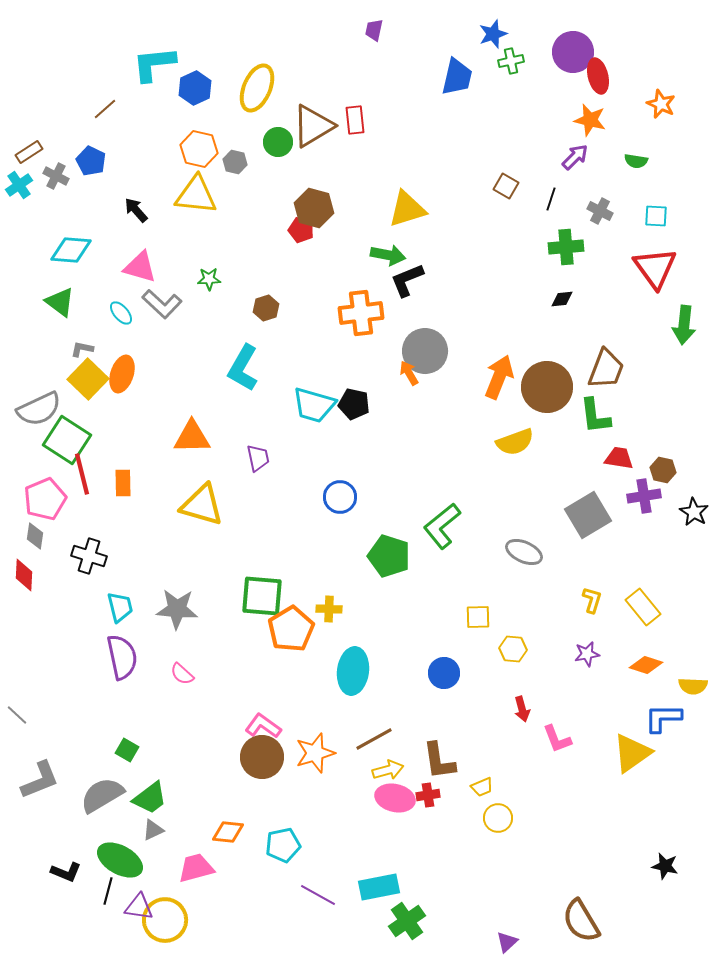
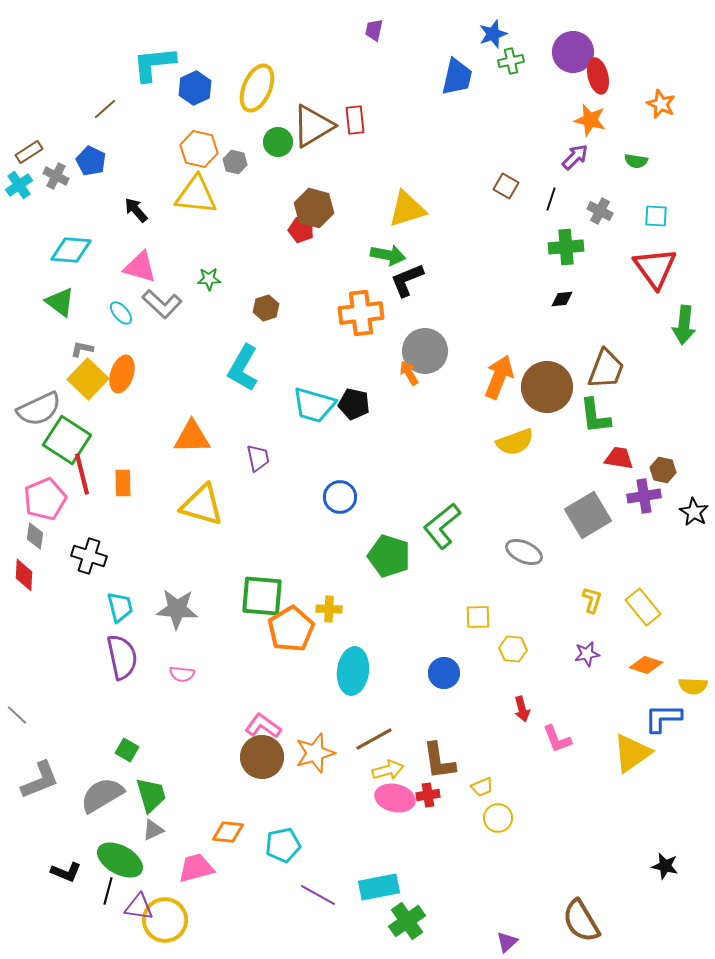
pink semicircle at (182, 674): rotated 35 degrees counterclockwise
green trapezoid at (150, 798): moved 1 px right, 3 px up; rotated 69 degrees counterclockwise
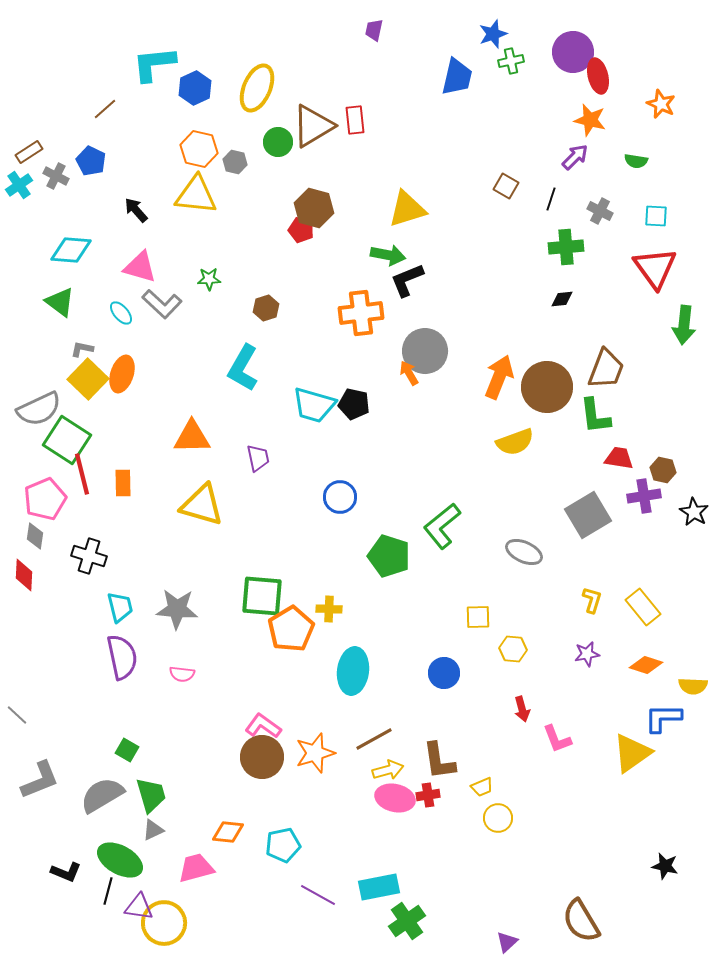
yellow circle at (165, 920): moved 1 px left, 3 px down
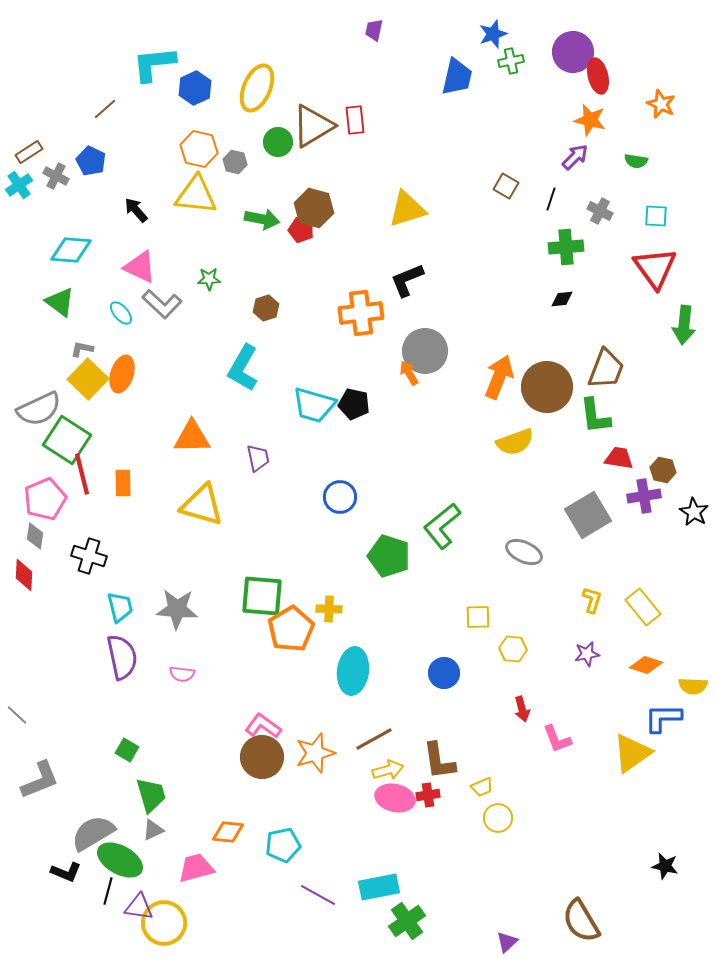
green arrow at (388, 255): moved 126 px left, 36 px up
pink triangle at (140, 267): rotated 9 degrees clockwise
gray semicircle at (102, 795): moved 9 px left, 38 px down
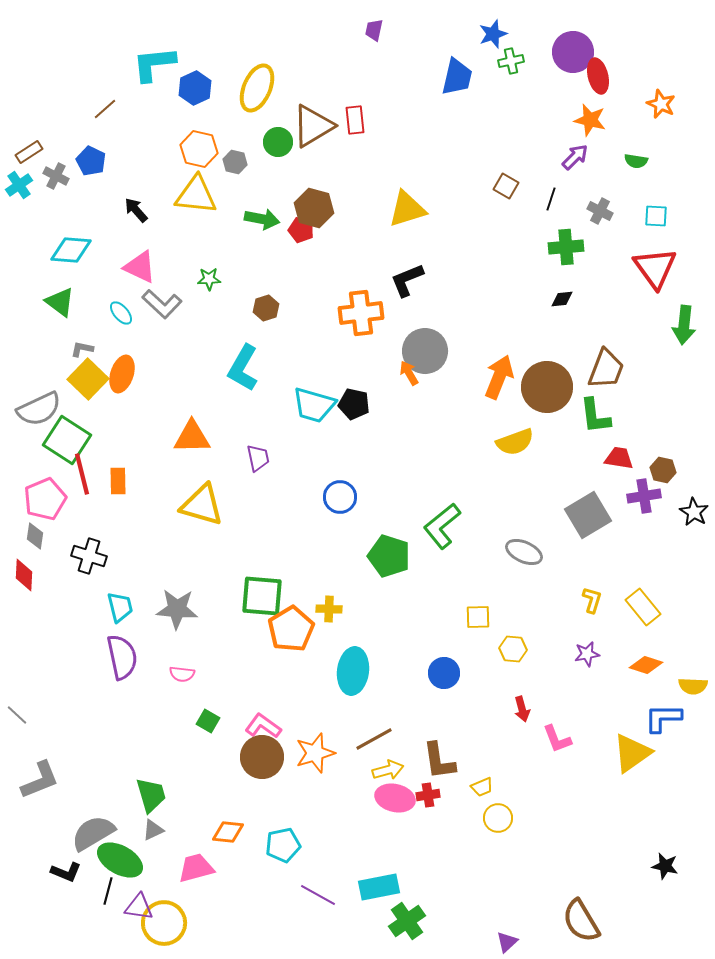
orange rectangle at (123, 483): moved 5 px left, 2 px up
green square at (127, 750): moved 81 px right, 29 px up
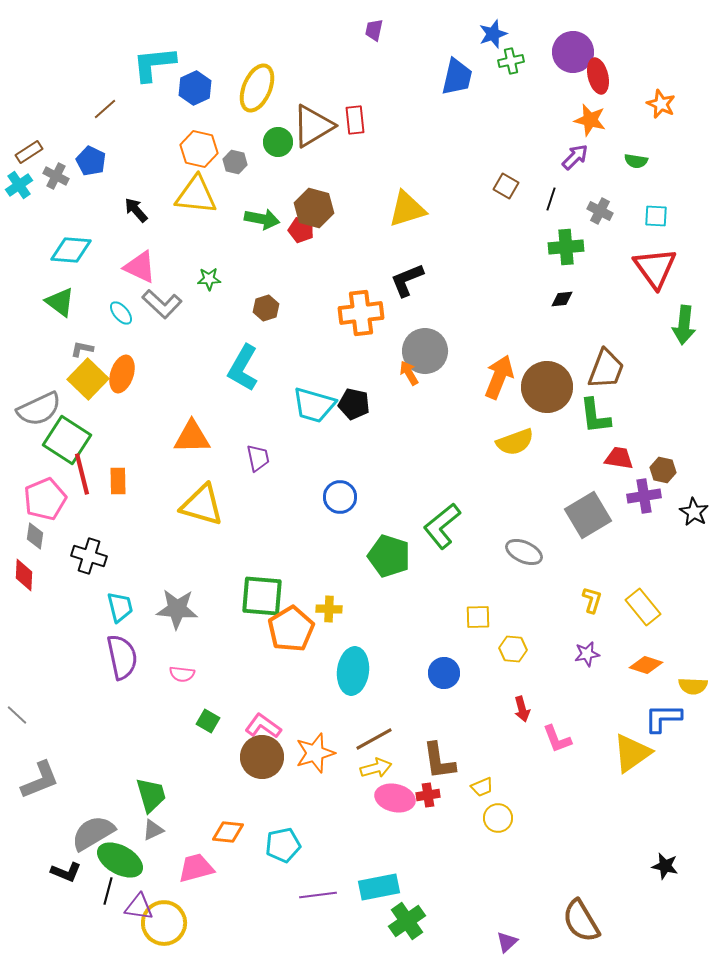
yellow arrow at (388, 770): moved 12 px left, 2 px up
purple line at (318, 895): rotated 36 degrees counterclockwise
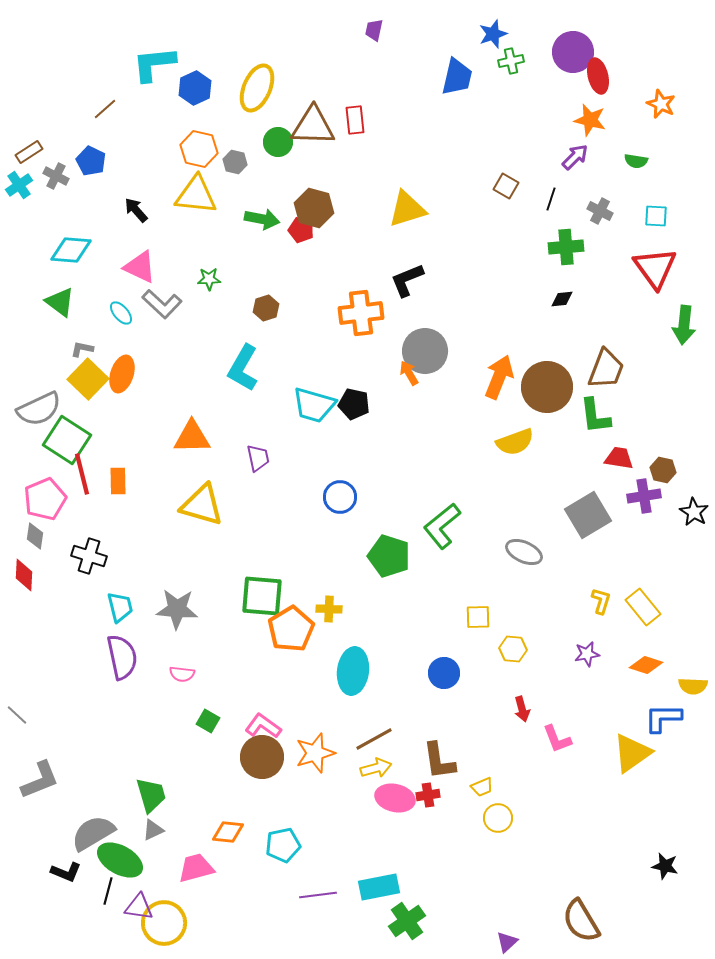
brown triangle at (313, 126): rotated 33 degrees clockwise
yellow L-shape at (592, 600): moved 9 px right, 1 px down
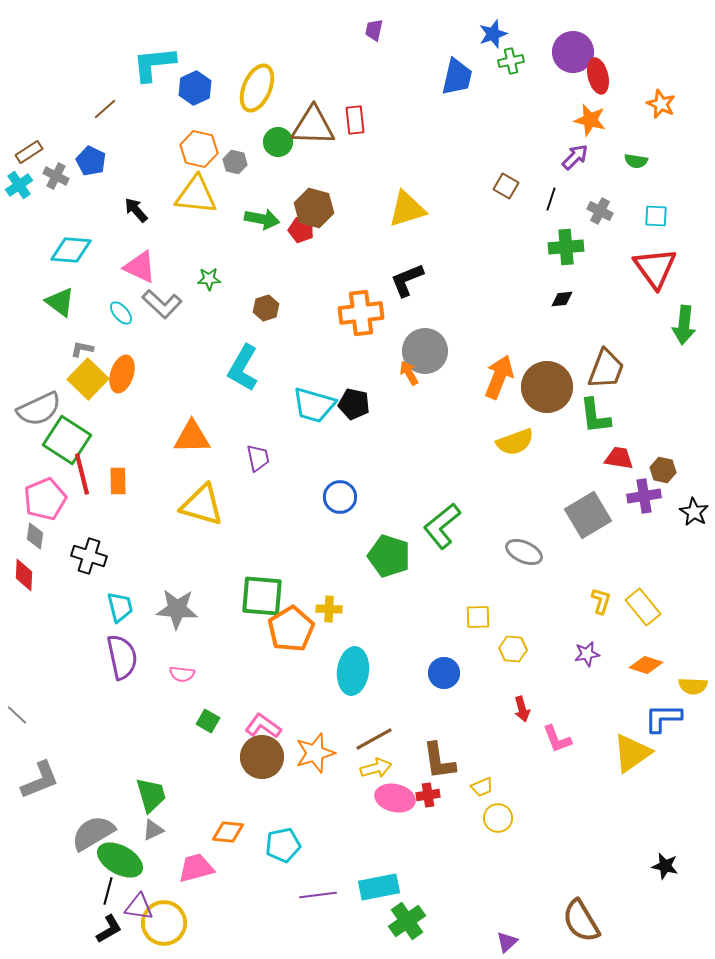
black L-shape at (66, 872): moved 43 px right, 57 px down; rotated 52 degrees counterclockwise
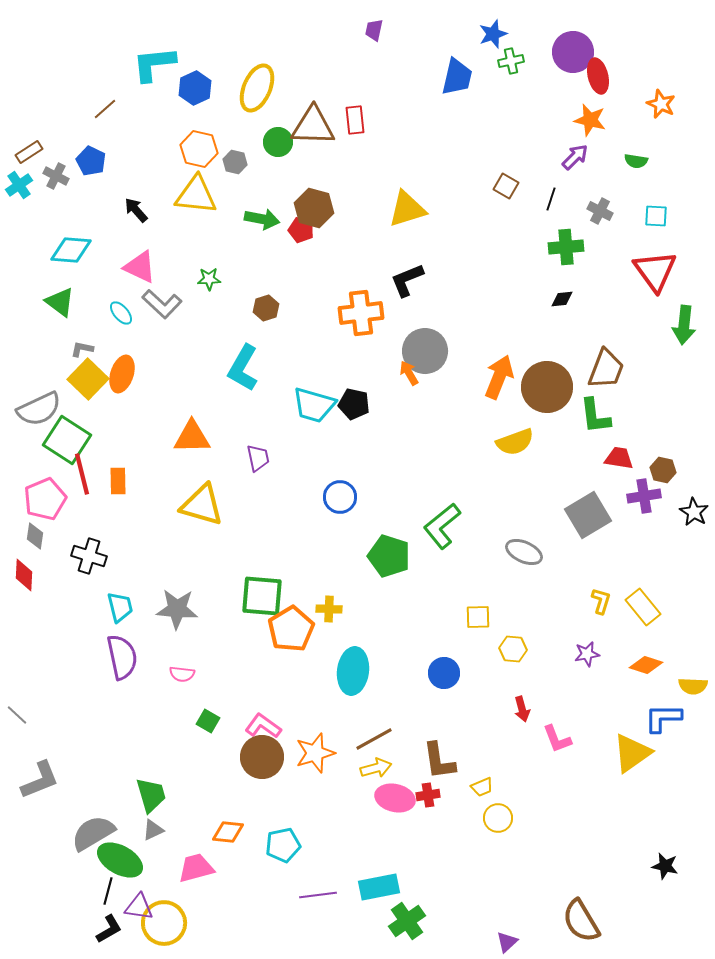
red triangle at (655, 268): moved 3 px down
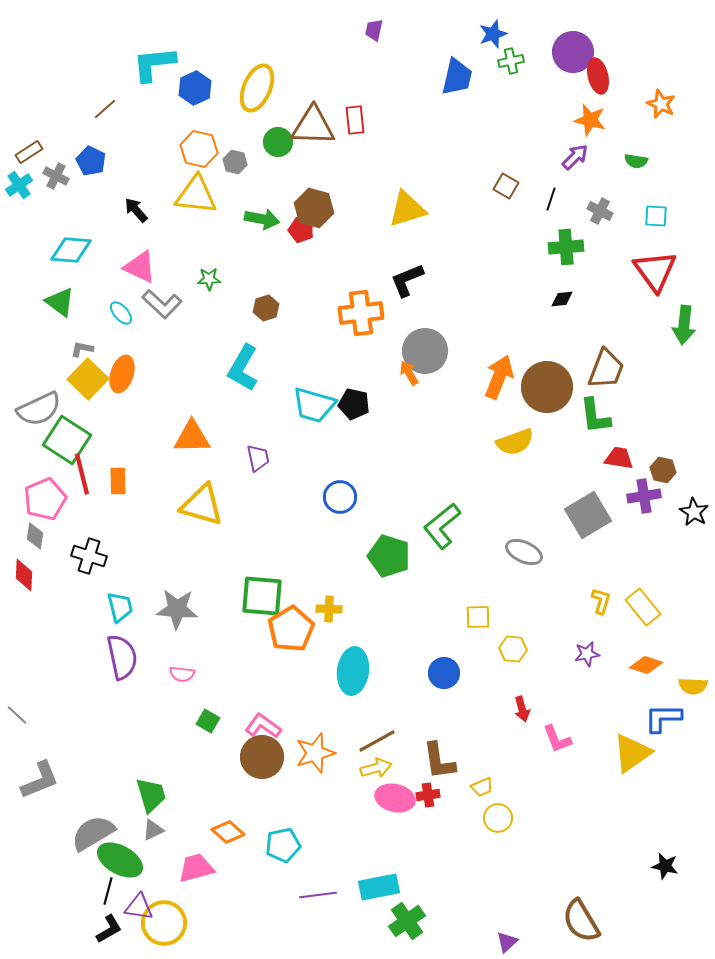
brown line at (374, 739): moved 3 px right, 2 px down
orange diamond at (228, 832): rotated 36 degrees clockwise
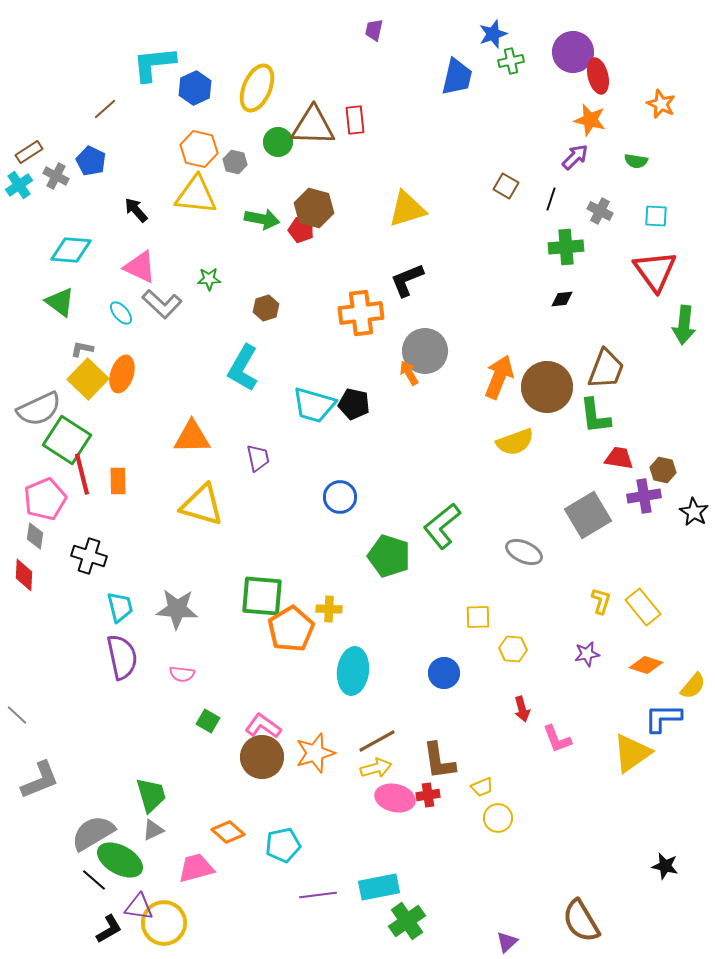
yellow semicircle at (693, 686): rotated 52 degrees counterclockwise
black line at (108, 891): moved 14 px left, 11 px up; rotated 64 degrees counterclockwise
